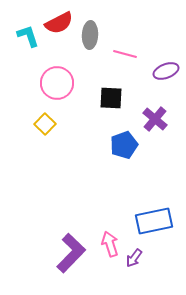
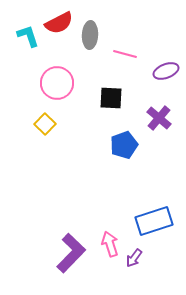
purple cross: moved 4 px right, 1 px up
blue rectangle: rotated 6 degrees counterclockwise
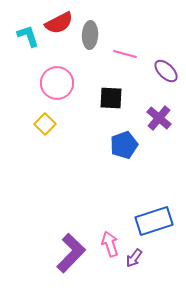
purple ellipse: rotated 65 degrees clockwise
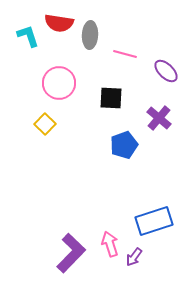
red semicircle: rotated 36 degrees clockwise
pink circle: moved 2 px right
purple arrow: moved 1 px up
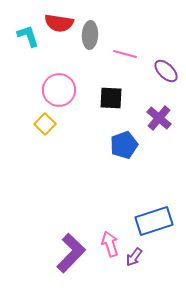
pink circle: moved 7 px down
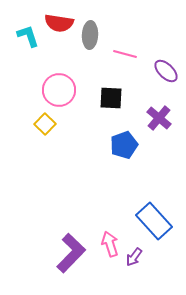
blue rectangle: rotated 66 degrees clockwise
